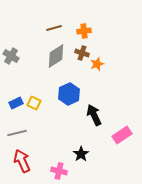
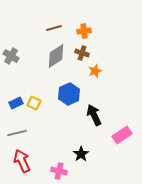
orange star: moved 2 px left, 7 px down
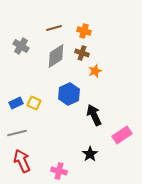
orange cross: rotated 24 degrees clockwise
gray cross: moved 10 px right, 10 px up
black star: moved 9 px right
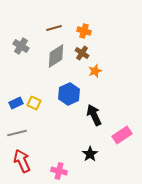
brown cross: rotated 16 degrees clockwise
